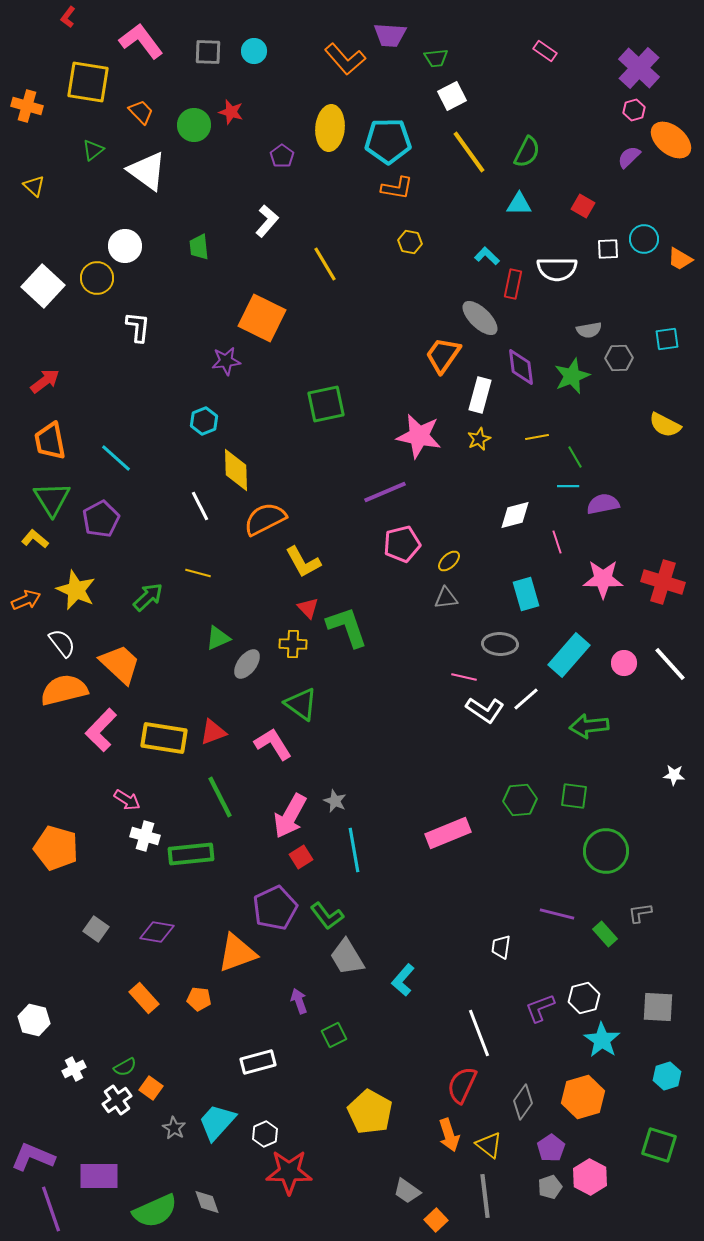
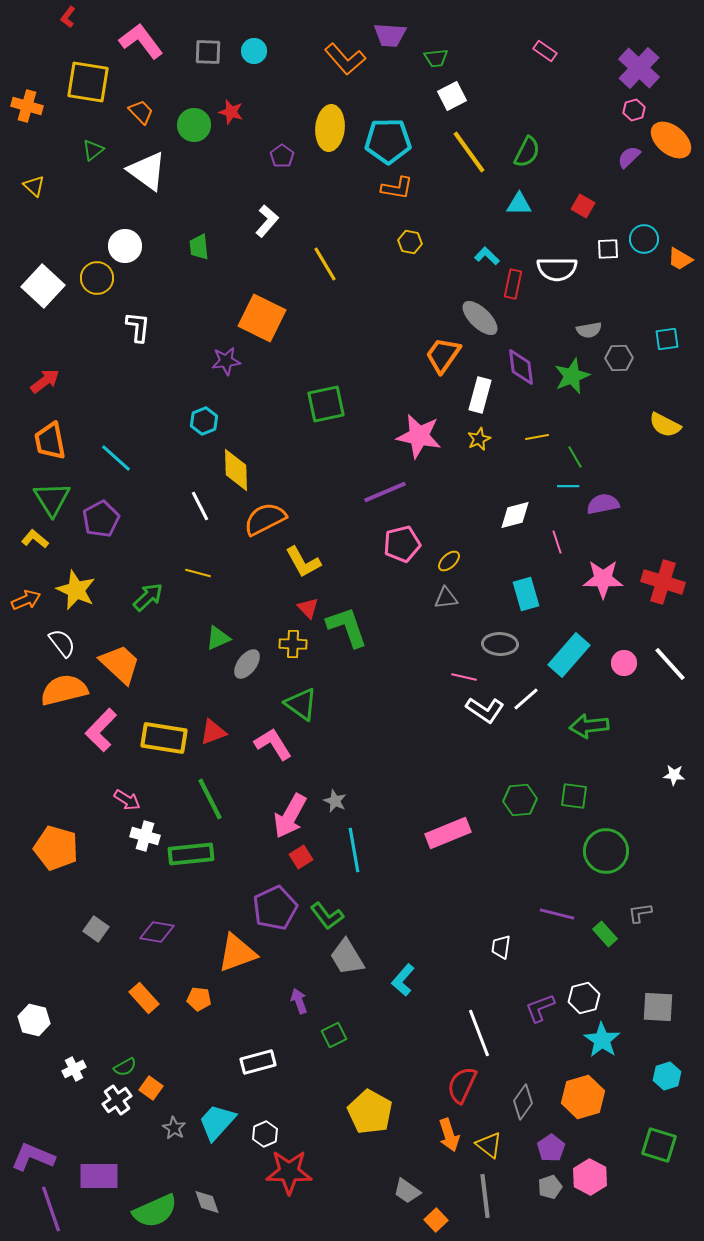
green line at (220, 797): moved 10 px left, 2 px down
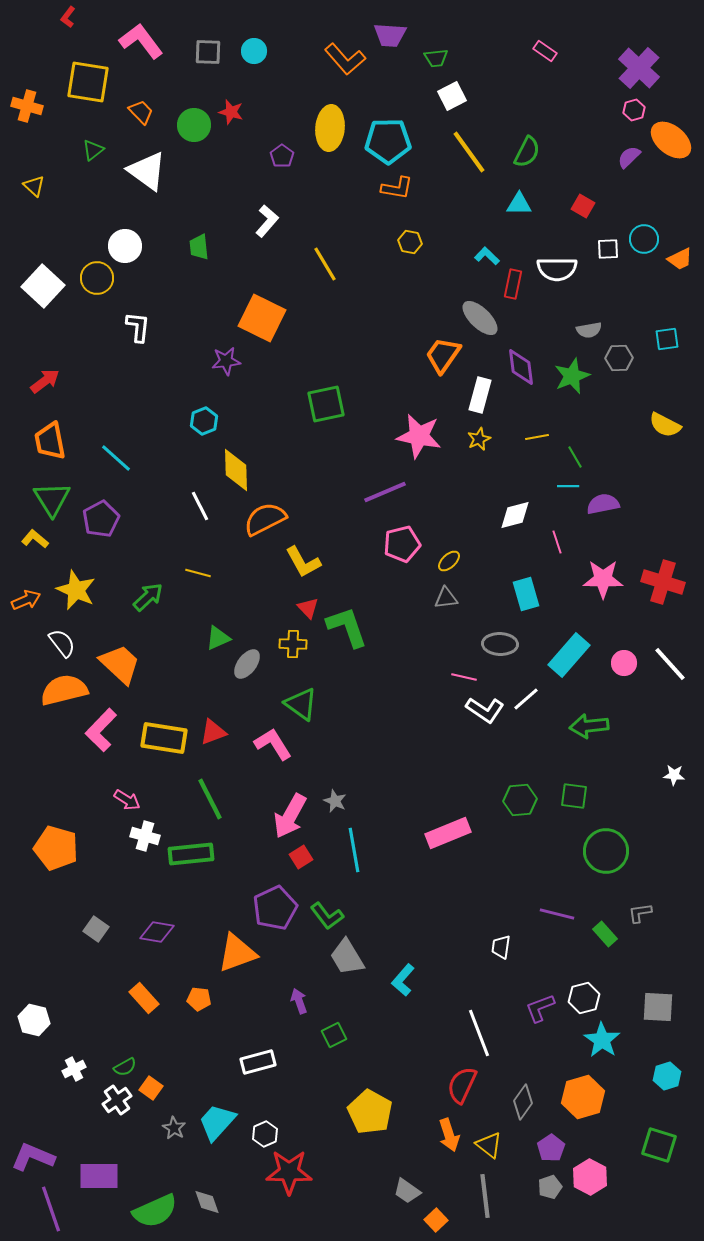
orange trapezoid at (680, 259): rotated 56 degrees counterclockwise
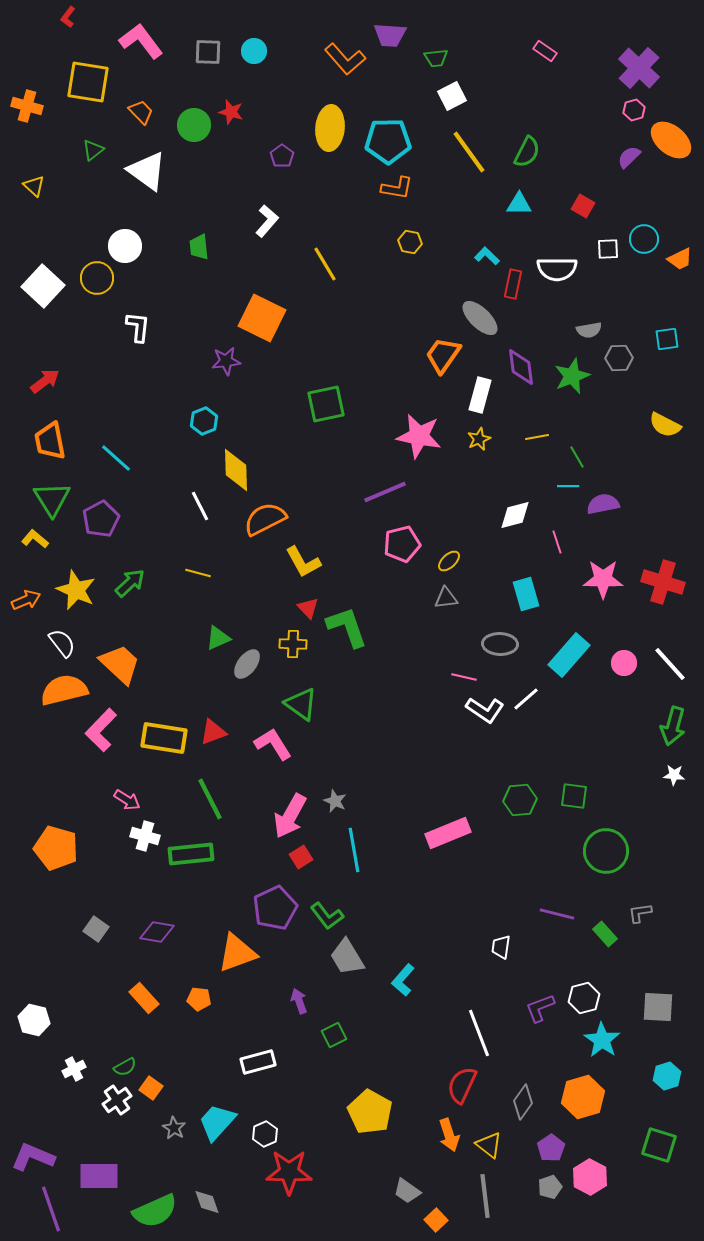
green line at (575, 457): moved 2 px right
green arrow at (148, 597): moved 18 px left, 14 px up
green arrow at (589, 726): moved 84 px right; rotated 69 degrees counterclockwise
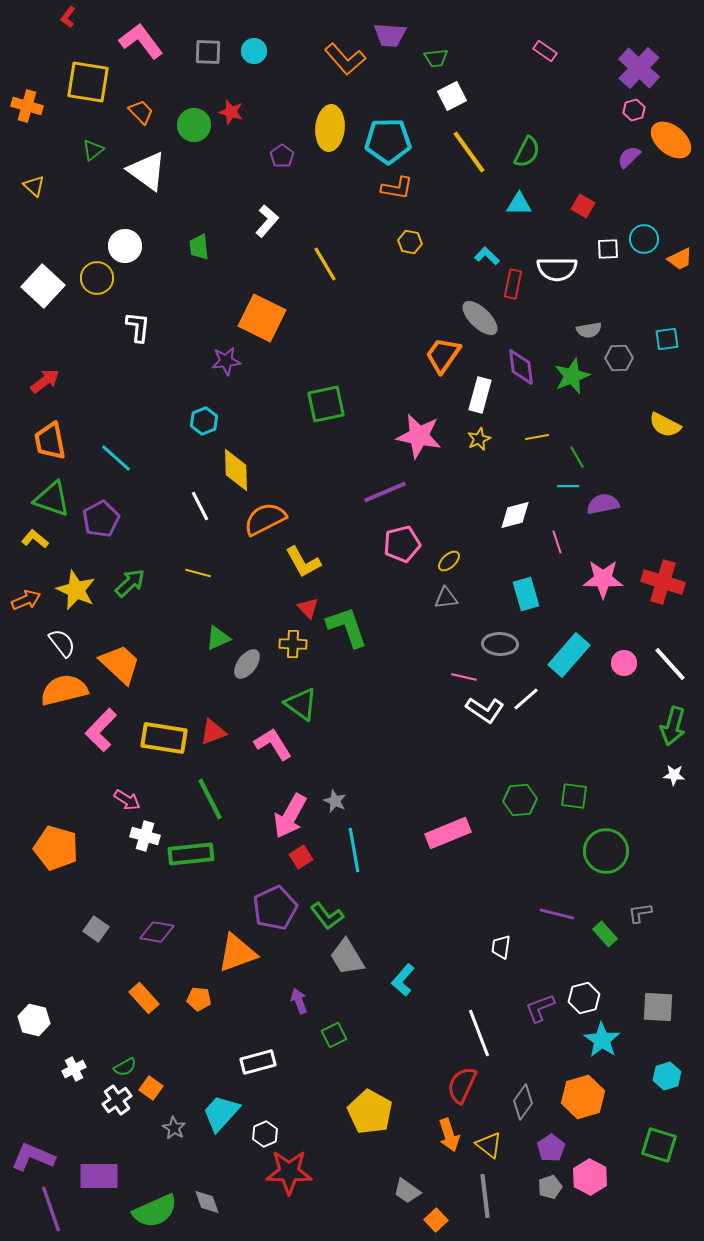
green triangle at (52, 499): rotated 39 degrees counterclockwise
cyan trapezoid at (217, 1122): moved 4 px right, 9 px up
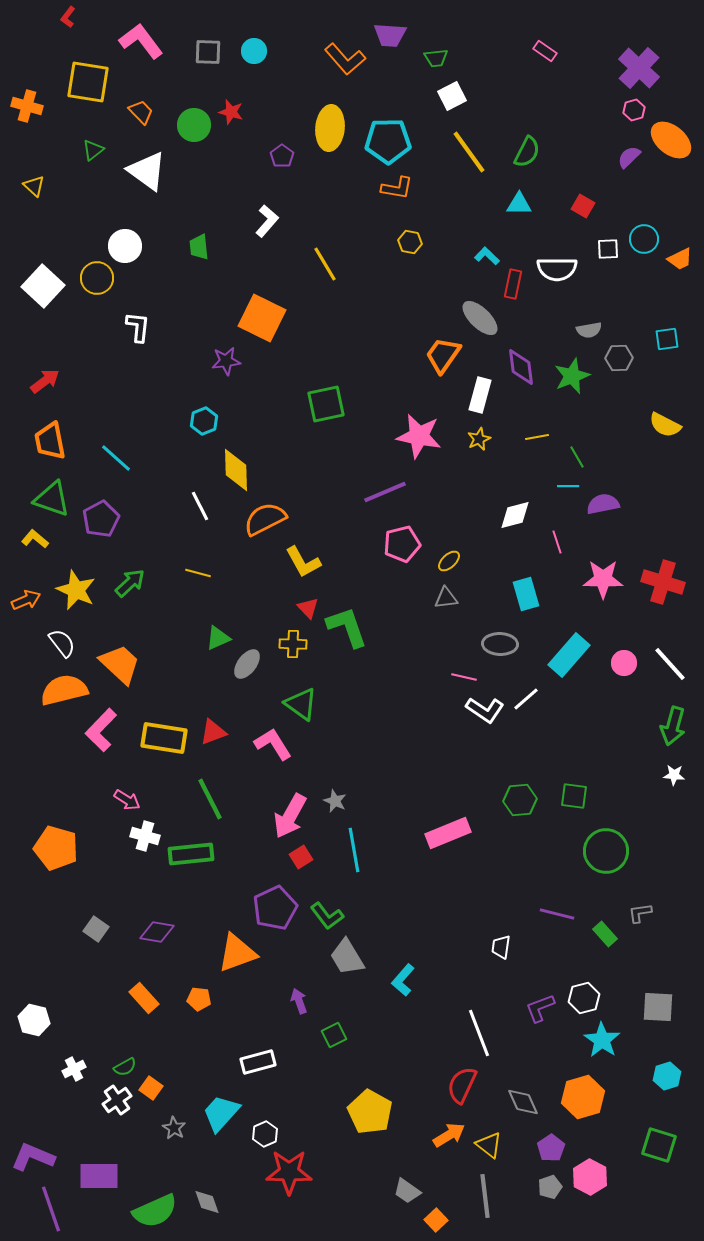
gray diamond at (523, 1102): rotated 60 degrees counterclockwise
orange arrow at (449, 1135): rotated 104 degrees counterclockwise
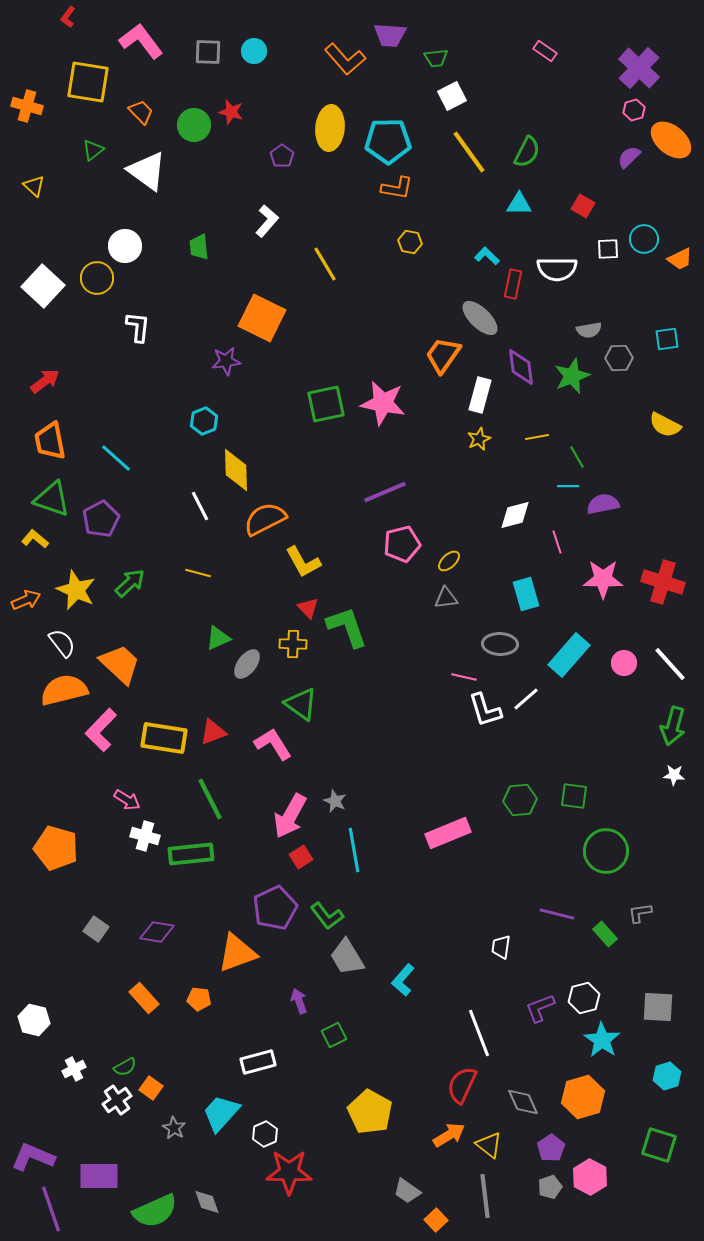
pink star at (419, 436): moved 36 px left, 33 px up
white L-shape at (485, 710): rotated 39 degrees clockwise
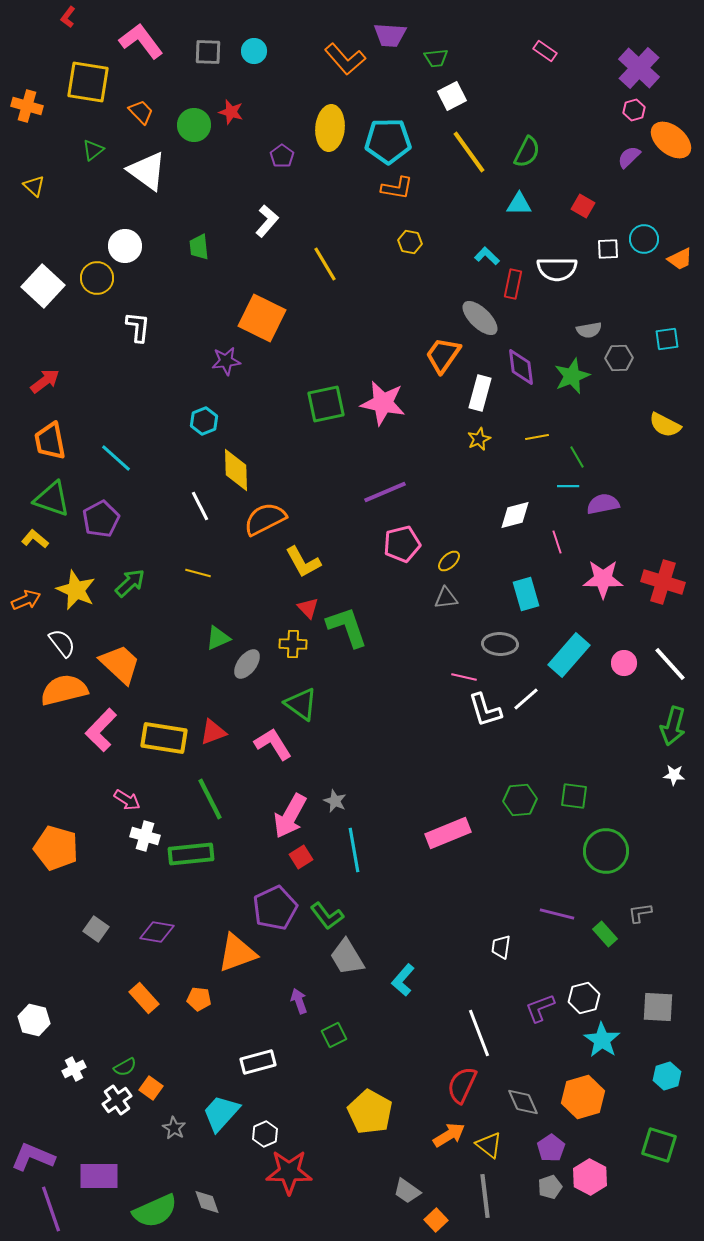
white rectangle at (480, 395): moved 2 px up
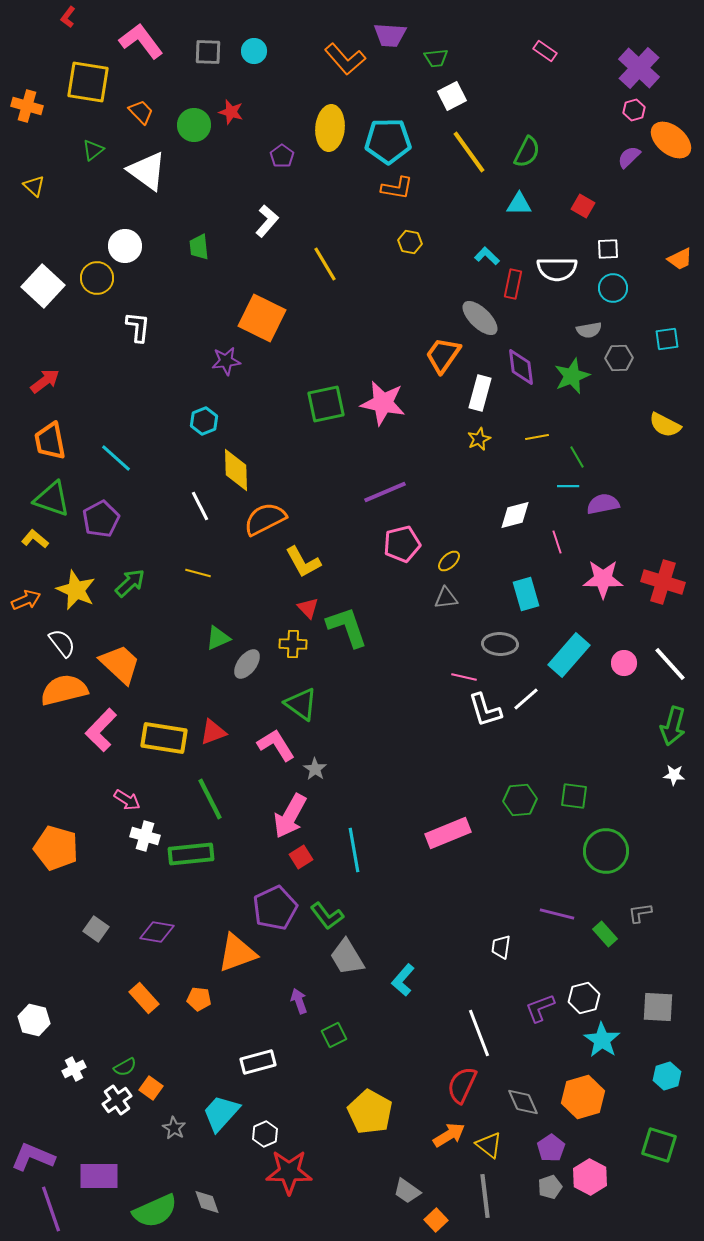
cyan circle at (644, 239): moved 31 px left, 49 px down
pink L-shape at (273, 744): moved 3 px right, 1 px down
gray star at (335, 801): moved 20 px left, 32 px up; rotated 10 degrees clockwise
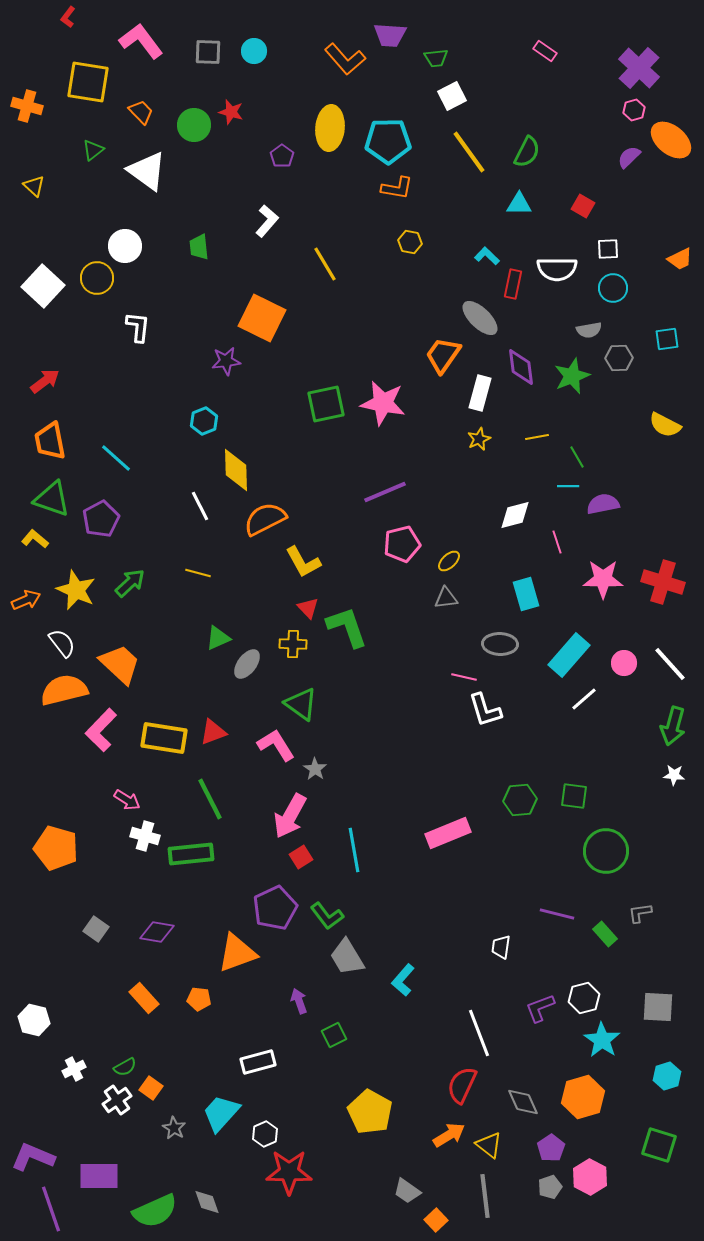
white line at (526, 699): moved 58 px right
